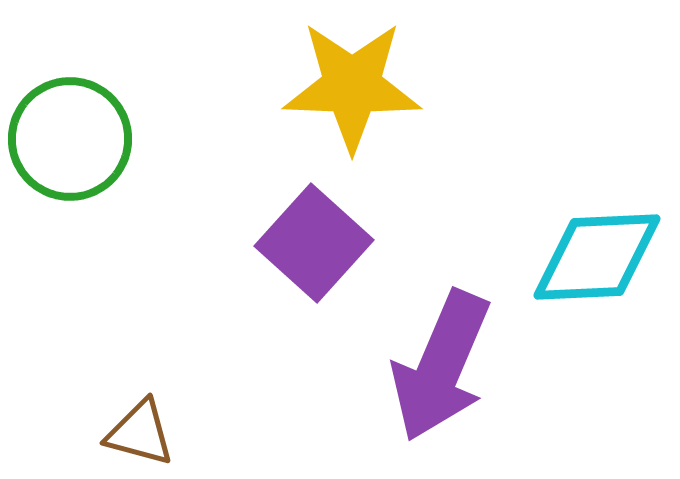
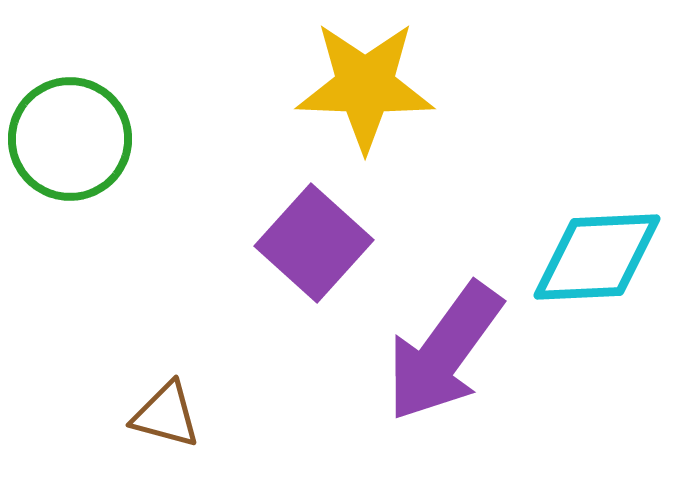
yellow star: moved 13 px right
purple arrow: moved 3 px right, 14 px up; rotated 13 degrees clockwise
brown triangle: moved 26 px right, 18 px up
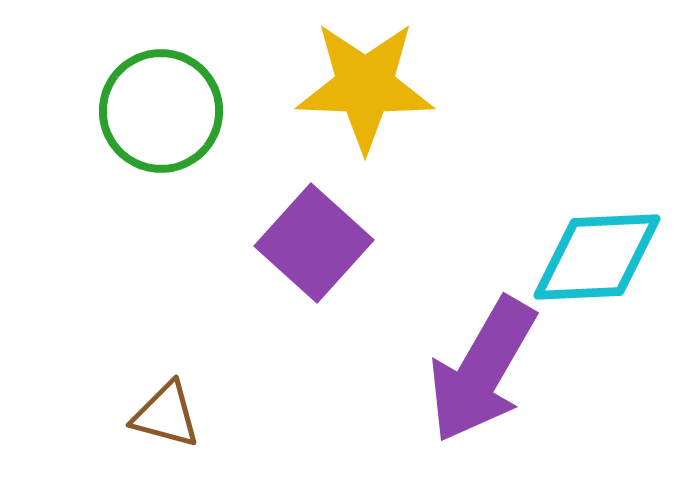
green circle: moved 91 px right, 28 px up
purple arrow: moved 38 px right, 18 px down; rotated 6 degrees counterclockwise
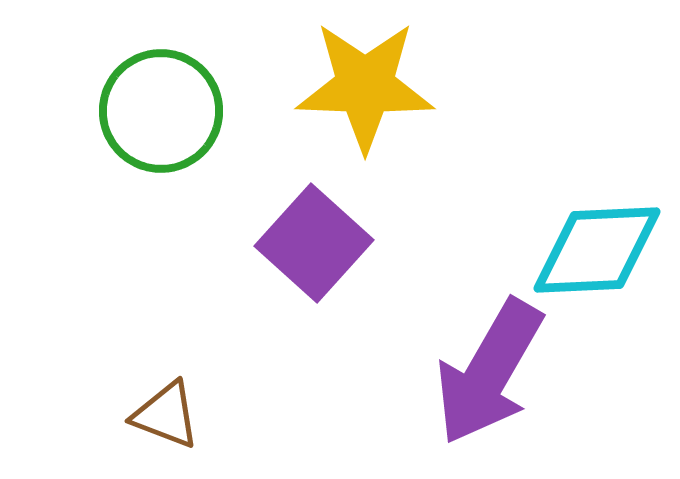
cyan diamond: moved 7 px up
purple arrow: moved 7 px right, 2 px down
brown triangle: rotated 6 degrees clockwise
